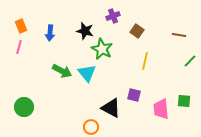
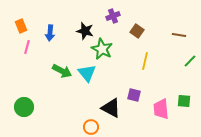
pink line: moved 8 px right
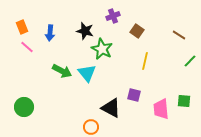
orange rectangle: moved 1 px right, 1 px down
brown line: rotated 24 degrees clockwise
pink line: rotated 64 degrees counterclockwise
